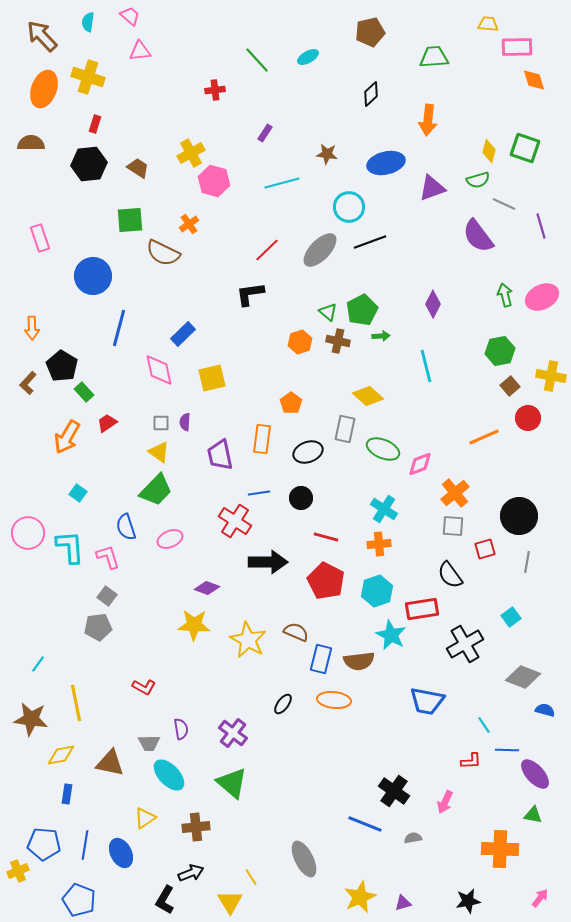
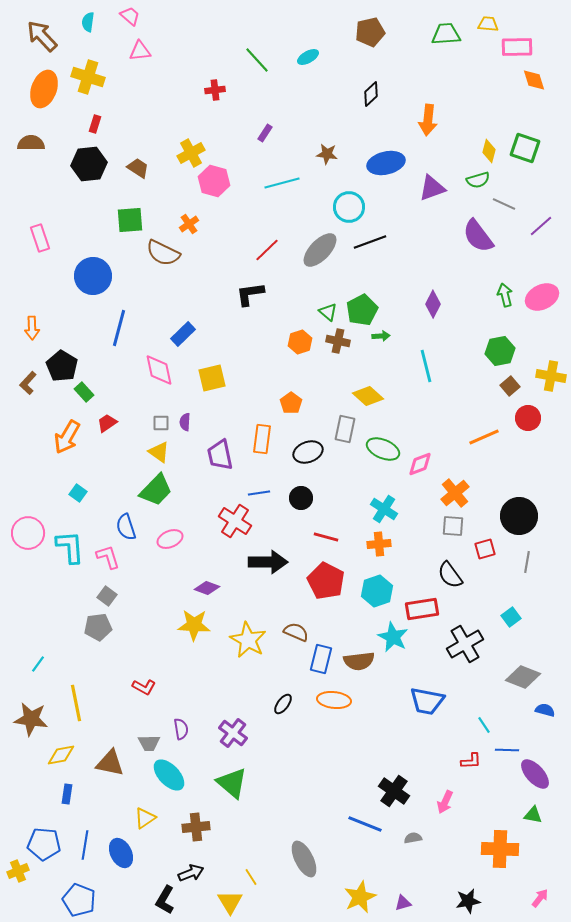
green trapezoid at (434, 57): moved 12 px right, 23 px up
purple line at (541, 226): rotated 65 degrees clockwise
cyan star at (391, 635): moved 2 px right, 2 px down
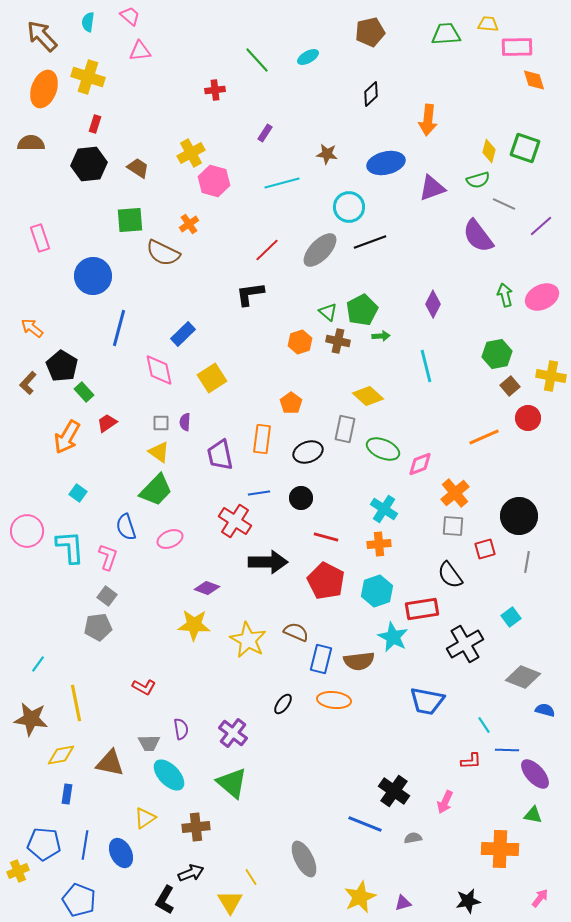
orange arrow at (32, 328): rotated 130 degrees clockwise
green hexagon at (500, 351): moved 3 px left, 3 px down
yellow square at (212, 378): rotated 20 degrees counterclockwise
pink circle at (28, 533): moved 1 px left, 2 px up
pink L-shape at (108, 557): rotated 36 degrees clockwise
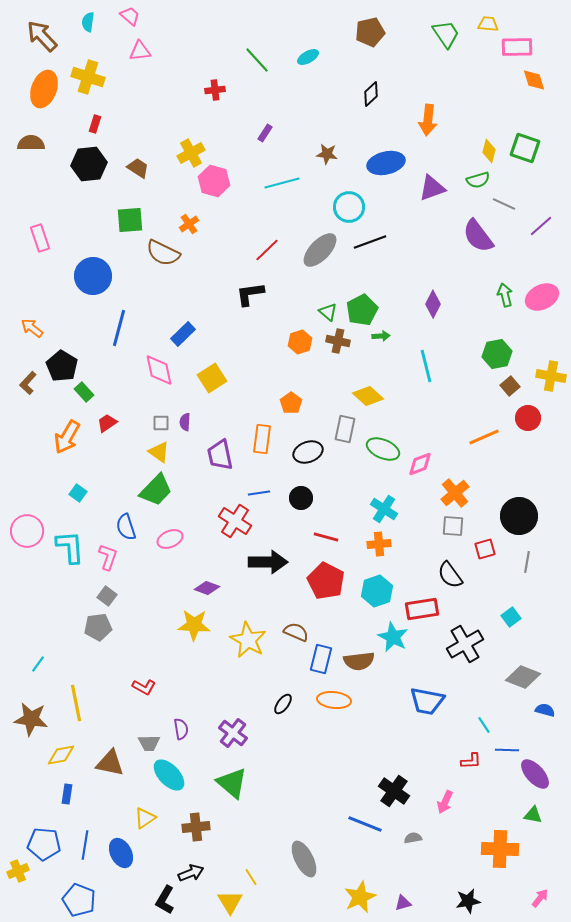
green trapezoid at (446, 34): rotated 60 degrees clockwise
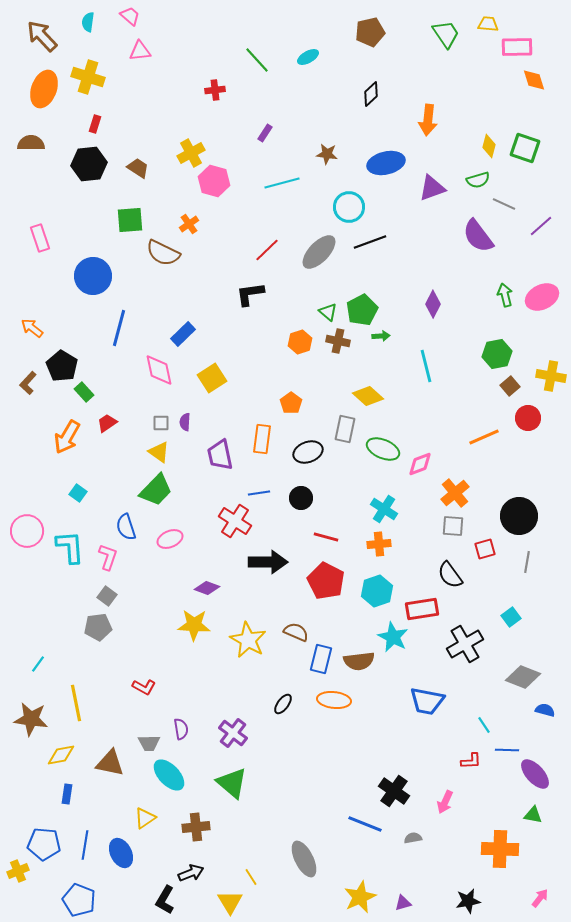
yellow diamond at (489, 151): moved 5 px up
gray ellipse at (320, 250): moved 1 px left, 2 px down
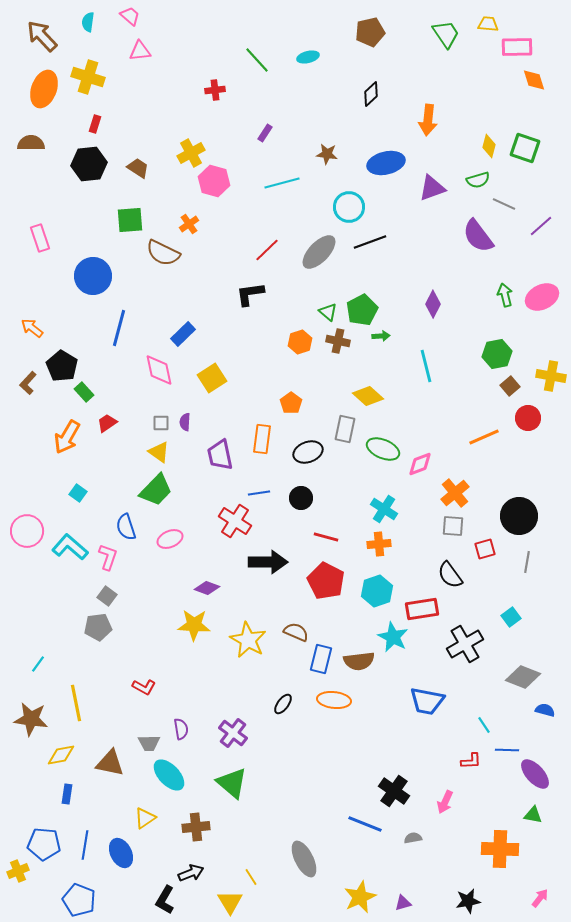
cyan ellipse at (308, 57): rotated 15 degrees clockwise
cyan L-shape at (70, 547): rotated 45 degrees counterclockwise
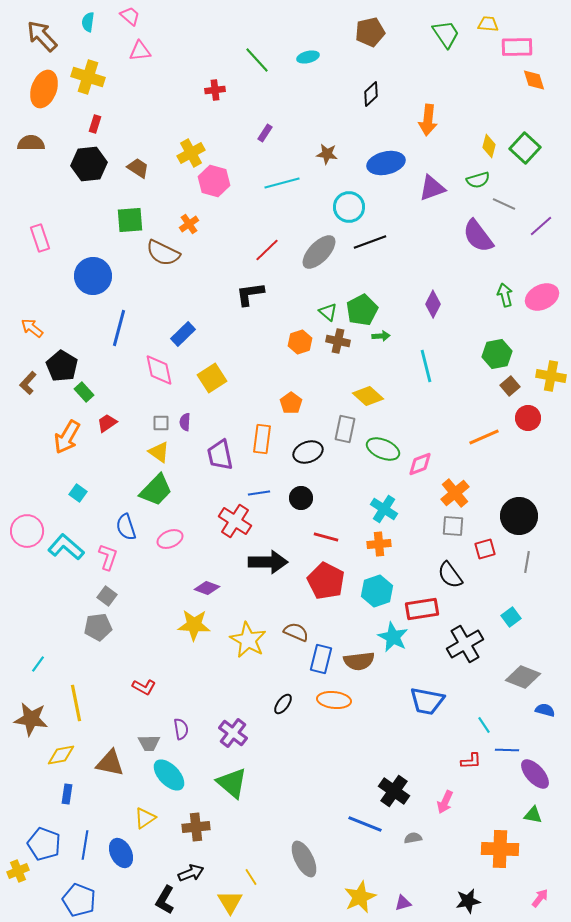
green square at (525, 148): rotated 24 degrees clockwise
cyan L-shape at (70, 547): moved 4 px left
blue pentagon at (44, 844): rotated 16 degrees clockwise
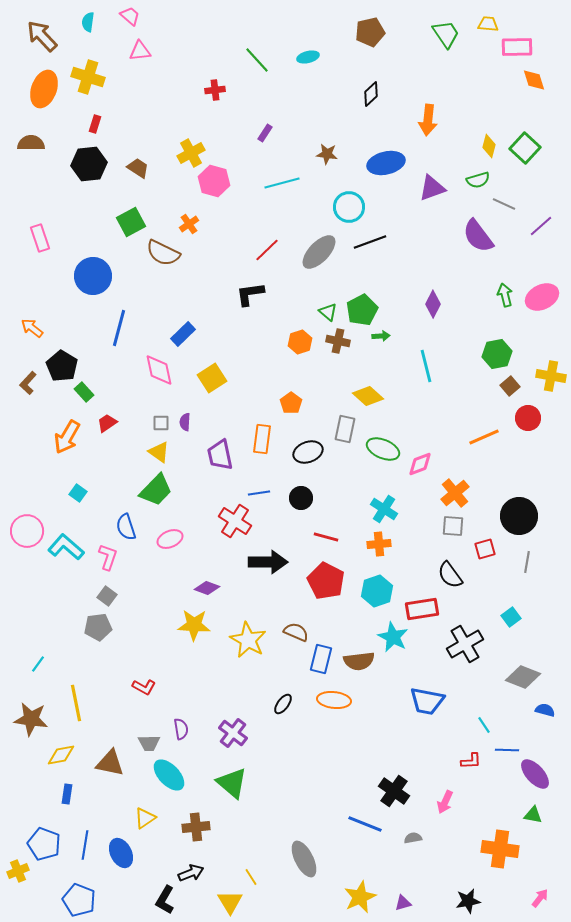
green square at (130, 220): moved 1 px right, 2 px down; rotated 24 degrees counterclockwise
orange cross at (500, 849): rotated 6 degrees clockwise
